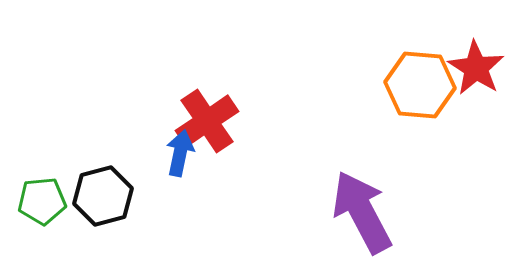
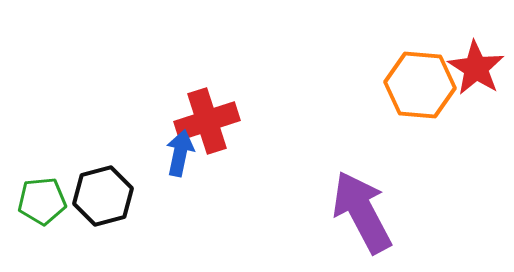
red cross: rotated 16 degrees clockwise
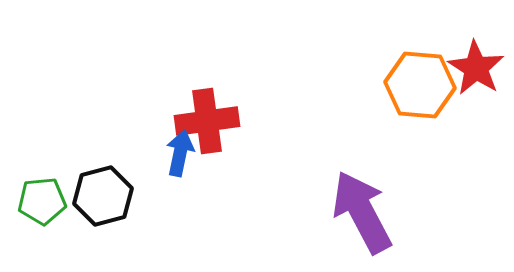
red cross: rotated 10 degrees clockwise
